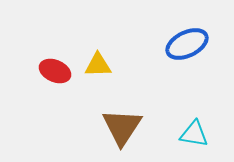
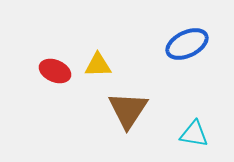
brown triangle: moved 6 px right, 17 px up
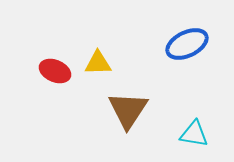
yellow triangle: moved 2 px up
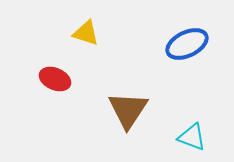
yellow triangle: moved 12 px left, 30 px up; rotated 20 degrees clockwise
red ellipse: moved 8 px down
cyan triangle: moved 2 px left, 3 px down; rotated 12 degrees clockwise
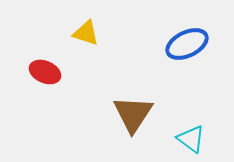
red ellipse: moved 10 px left, 7 px up
brown triangle: moved 5 px right, 4 px down
cyan triangle: moved 1 px left, 2 px down; rotated 16 degrees clockwise
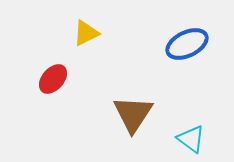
yellow triangle: rotated 44 degrees counterclockwise
red ellipse: moved 8 px right, 7 px down; rotated 72 degrees counterclockwise
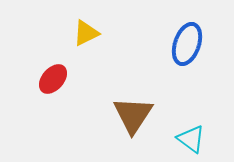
blue ellipse: rotated 45 degrees counterclockwise
brown triangle: moved 1 px down
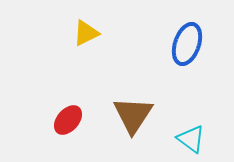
red ellipse: moved 15 px right, 41 px down
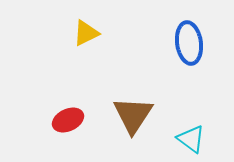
blue ellipse: moved 2 px right, 1 px up; rotated 27 degrees counterclockwise
red ellipse: rotated 24 degrees clockwise
